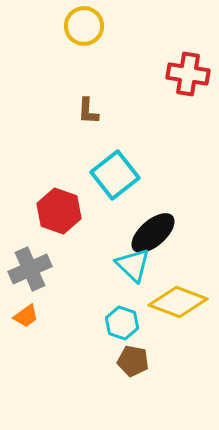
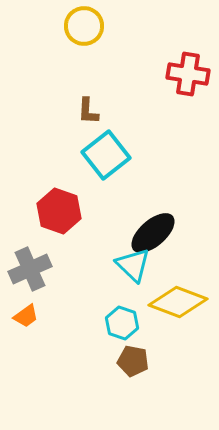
cyan square: moved 9 px left, 20 px up
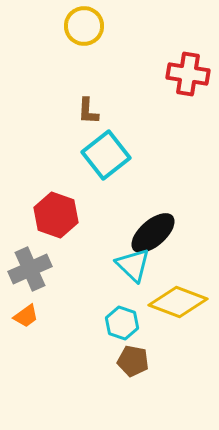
red hexagon: moved 3 px left, 4 px down
